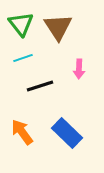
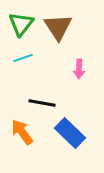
green triangle: rotated 16 degrees clockwise
black line: moved 2 px right, 17 px down; rotated 28 degrees clockwise
blue rectangle: moved 3 px right
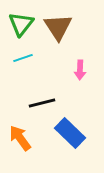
pink arrow: moved 1 px right, 1 px down
black line: rotated 24 degrees counterclockwise
orange arrow: moved 2 px left, 6 px down
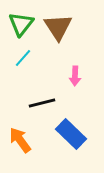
cyan line: rotated 30 degrees counterclockwise
pink arrow: moved 5 px left, 6 px down
blue rectangle: moved 1 px right, 1 px down
orange arrow: moved 2 px down
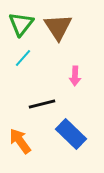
black line: moved 1 px down
orange arrow: moved 1 px down
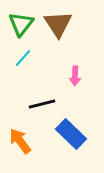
brown triangle: moved 3 px up
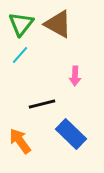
brown triangle: rotated 28 degrees counterclockwise
cyan line: moved 3 px left, 3 px up
